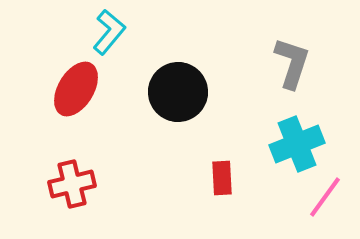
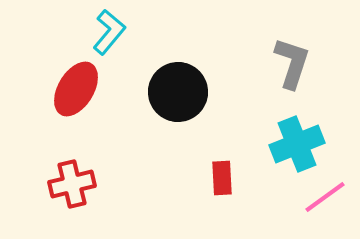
pink line: rotated 18 degrees clockwise
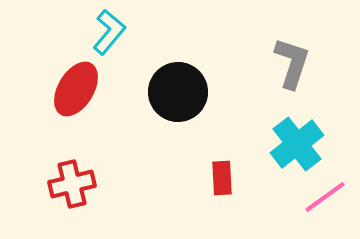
cyan cross: rotated 16 degrees counterclockwise
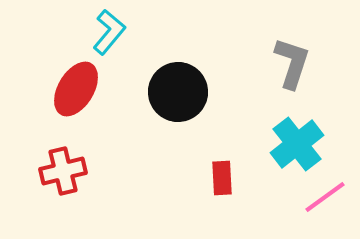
red cross: moved 9 px left, 13 px up
